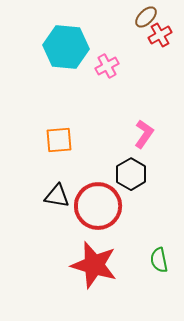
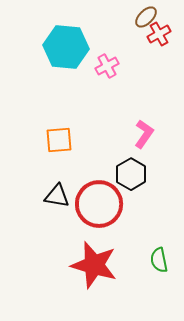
red cross: moved 1 px left, 1 px up
red circle: moved 1 px right, 2 px up
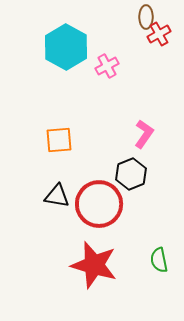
brown ellipse: rotated 45 degrees counterclockwise
cyan hexagon: rotated 24 degrees clockwise
black hexagon: rotated 8 degrees clockwise
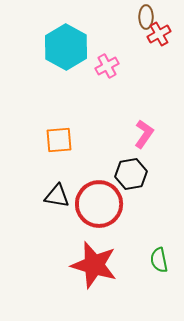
black hexagon: rotated 12 degrees clockwise
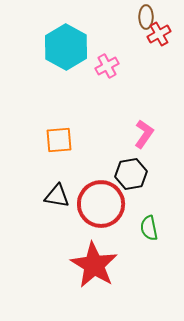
red circle: moved 2 px right
green semicircle: moved 10 px left, 32 px up
red star: rotated 15 degrees clockwise
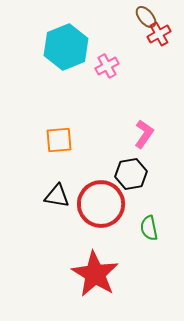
brown ellipse: rotated 40 degrees counterclockwise
cyan hexagon: rotated 9 degrees clockwise
red star: moved 1 px right, 9 px down
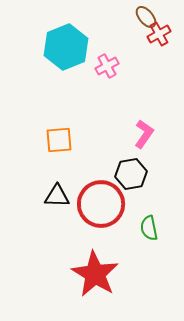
black triangle: rotated 8 degrees counterclockwise
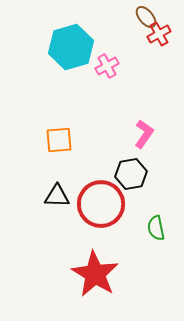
cyan hexagon: moved 5 px right; rotated 6 degrees clockwise
green semicircle: moved 7 px right
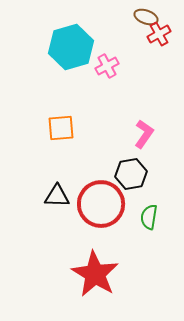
brown ellipse: rotated 30 degrees counterclockwise
orange square: moved 2 px right, 12 px up
green semicircle: moved 7 px left, 11 px up; rotated 20 degrees clockwise
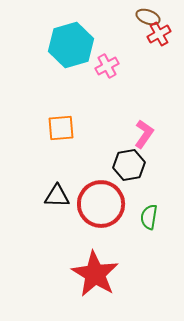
brown ellipse: moved 2 px right
cyan hexagon: moved 2 px up
black hexagon: moved 2 px left, 9 px up
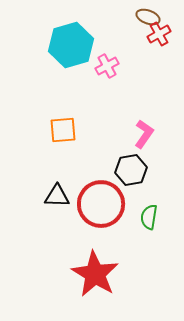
orange square: moved 2 px right, 2 px down
black hexagon: moved 2 px right, 5 px down
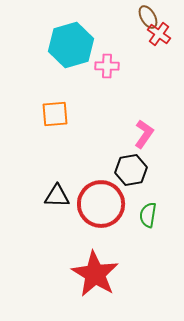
brown ellipse: rotated 40 degrees clockwise
red cross: rotated 25 degrees counterclockwise
pink cross: rotated 30 degrees clockwise
orange square: moved 8 px left, 16 px up
green semicircle: moved 1 px left, 2 px up
